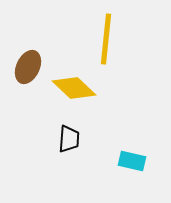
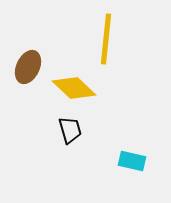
black trapezoid: moved 1 px right, 9 px up; rotated 20 degrees counterclockwise
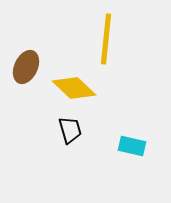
brown ellipse: moved 2 px left
cyan rectangle: moved 15 px up
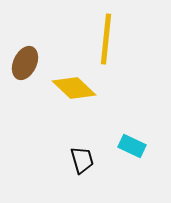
brown ellipse: moved 1 px left, 4 px up
black trapezoid: moved 12 px right, 30 px down
cyan rectangle: rotated 12 degrees clockwise
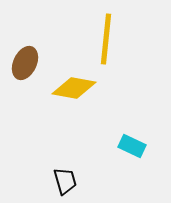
yellow diamond: rotated 33 degrees counterclockwise
black trapezoid: moved 17 px left, 21 px down
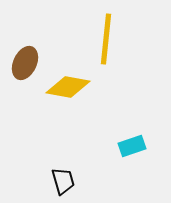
yellow diamond: moved 6 px left, 1 px up
cyan rectangle: rotated 44 degrees counterclockwise
black trapezoid: moved 2 px left
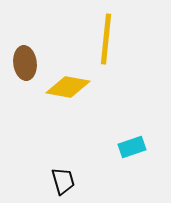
brown ellipse: rotated 32 degrees counterclockwise
cyan rectangle: moved 1 px down
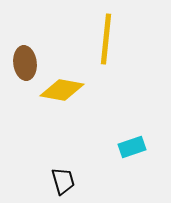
yellow diamond: moved 6 px left, 3 px down
